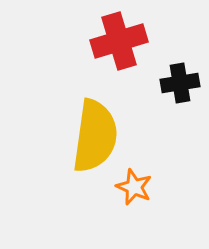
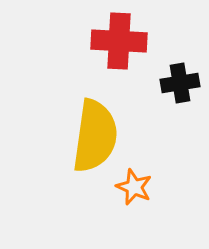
red cross: rotated 20 degrees clockwise
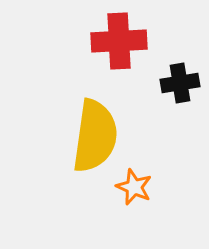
red cross: rotated 6 degrees counterclockwise
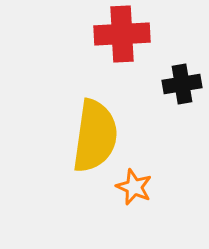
red cross: moved 3 px right, 7 px up
black cross: moved 2 px right, 1 px down
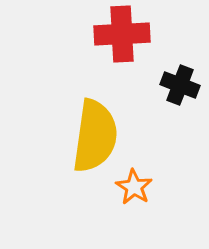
black cross: moved 2 px left, 1 px down; rotated 30 degrees clockwise
orange star: rotated 9 degrees clockwise
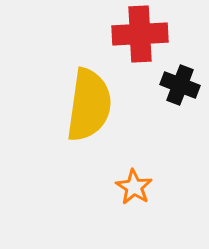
red cross: moved 18 px right
yellow semicircle: moved 6 px left, 31 px up
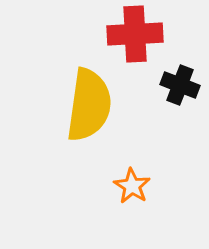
red cross: moved 5 px left
orange star: moved 2 px left, 1 px up
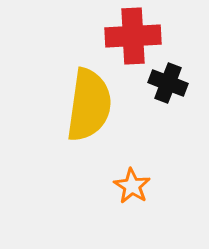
red cross: moved 2 px left, 2 px down
black cross: moved 12 px left, 2 px up
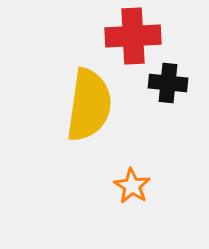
black cross: rotated 15 degrees counterclockwise
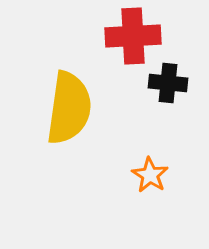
yellow semicircle: moved 20 px left, 3 px down
orange star: moved 18 px right, 11 px up
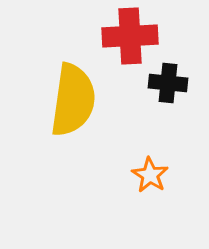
red cross: moved 3 px left
yellow semicircle: moved 4 px right, 8 px up
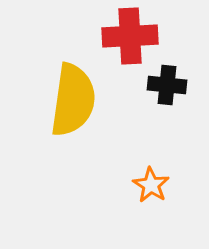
black cross: moved 1 px left, 2 px down
orange star: moved 1 px right, 10 px down
